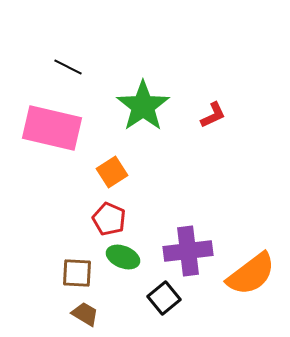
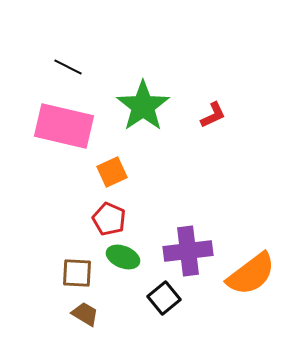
pink rectangle: moved 12 px right, 2 px up
orange square: rotated 8 degrees clockwise
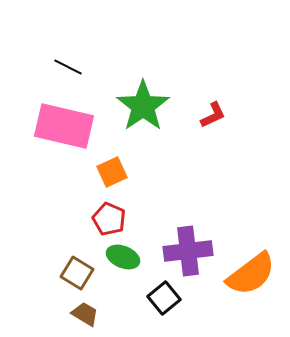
brown square: rotated 28 degrees clockwise
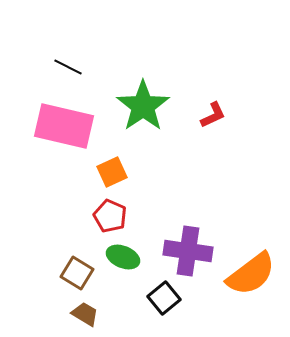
red pentagon: moved 1 px right, 3 px up
purple cross: rotated 15 degrees clockwise
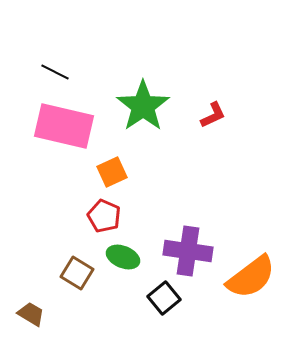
black line: moved 13 px left, 5 px down
red pentagon: moved 6 px left
orange semicircle: moved 3 px down
brown trapezoid: moved 54 px left
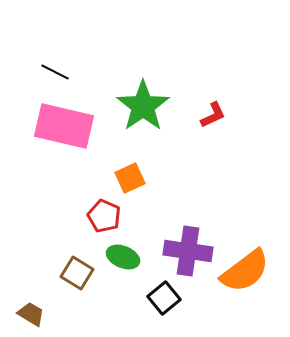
orange square: moved 18 px right, 6 px down
orange semicircle: moved 6 px left, 6 px up
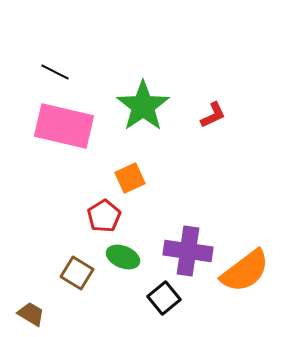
red pentagon: rotated 16 degrees clockwise
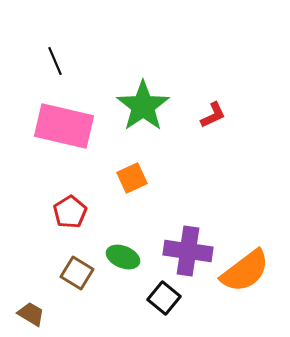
black line: moved 11 px up; rotated 40 degrees clockwise
orange square: moved 2 px right
red pentagon: moved 34 px left, 4 px up
black square: rotated 12 degrees counterclockwise
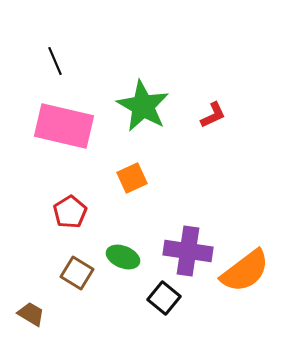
green star: rotated 8 degrees counterclockwise
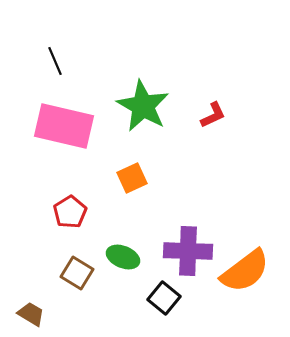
purple cross: rotated 6 degrees counterclockwise
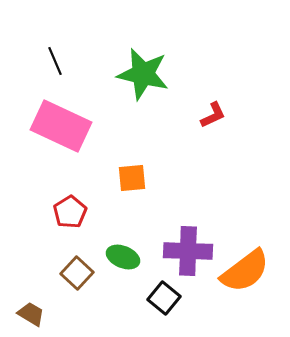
green star: moved 32 px up; rotated 16 degrees counterclockwise
pink rectangle: moved 3 px left; rotated 12 degrees clockwise
orange square: rotated 20 degrees clockwise
brown square: rotated 12 degrees clockwise
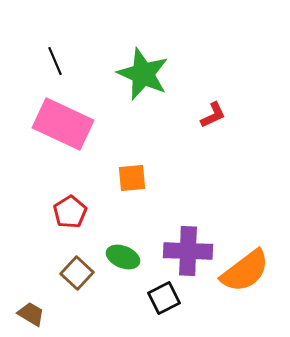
green star: rotated 10 degrees clockwise
pink rectangle: moved 2 px right, 2 px up
black square: rotated 24 degrees clockwise
